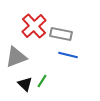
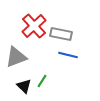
black triangle: moved 1 px left, 2 px down
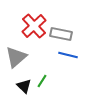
gray triangle: rotated 20 degrees counterclockwise
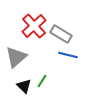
gray rectangle: rotated 20 degrees clockwise
